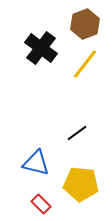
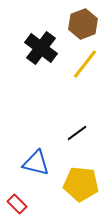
brown hexagon: moved 2 px left
red rectangle: moved 24 px left
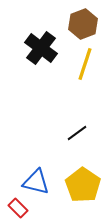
yellow line: rotated 20 degrees counterclockwise
blue triangle: moved 19 px down
yellow pentagon: moved 2 px right, 1 px down; rotated 28 degrees clockwise
red rectangle: moved 1 px right, 4 px down
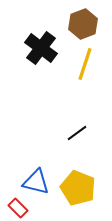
yellow pentagon: moved 5 px left, 3 px down; rotated 12 degrees counterclockwise
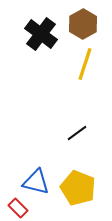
brown hexagon: rotated 8 degrees counterclockwise
black cross: moved 14 px up
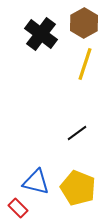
brown hexagon: moved 1 px right, 1 px up
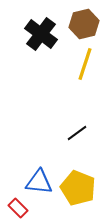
brown hexagon: moved 1 px down; rotated 16 degrees clockwise
blue triangle: moved 3 px right; rotated 8 degrees counterclockwise
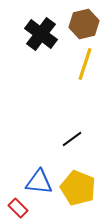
black line: moved 5 px left, 6 px down
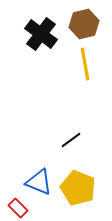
yellow line: rotated 28 degrees counterclockwise
black line: moved 1 px left, 1 px down
blue triangle: rotated 16 degrees clockwise
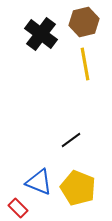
brown hexagon: moved 2 px up
